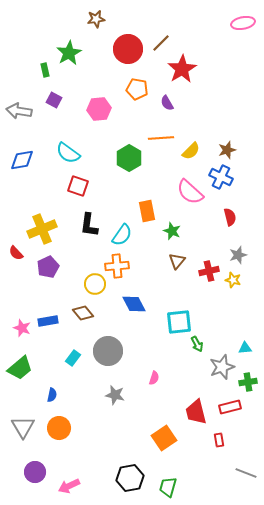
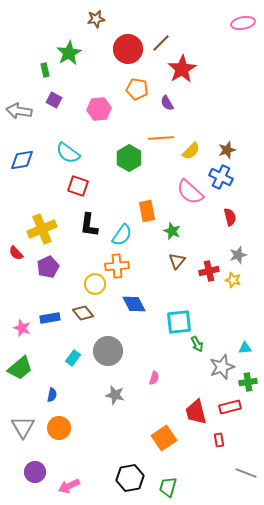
blue rectangle at (48, 321): moved 2 px right, 3 px up
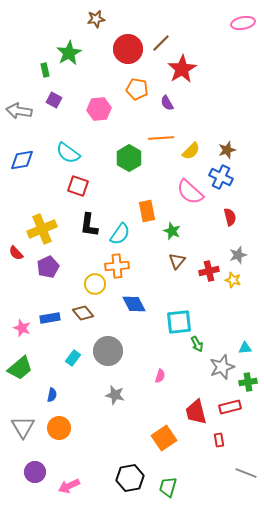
cyan semicircle at (122, 235): moved 2 px left, 1 px up
pink semicircle at (154, 378): moved 6 px right, 2 px up
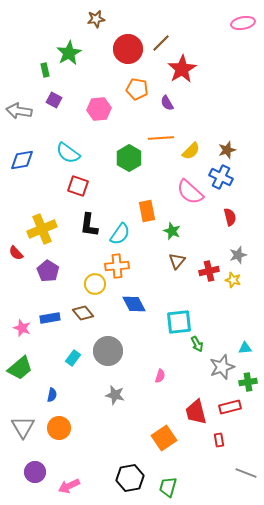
purple pentagon at (48, 267): moved 4 px down; rotated 15 degrees counterclockwise
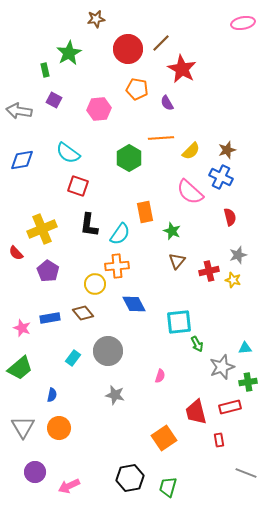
red star at (182, 69): rotated 12 degrees counterclockwise
orange rectangle at (147, 211): moved 2 px left, 1 px down
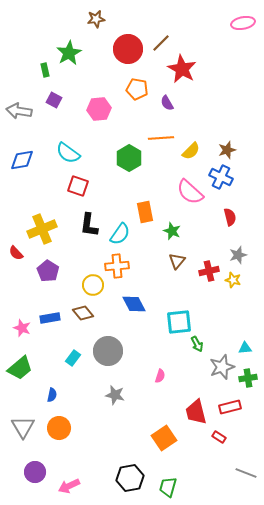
yellow circle at (95, 284): moved 2 px left, 1 px down
green cross at (248, 382): moved 4 px up
red rectangle at (219, 440): moved 3 px up; rotated 48 degrees counterclockwise
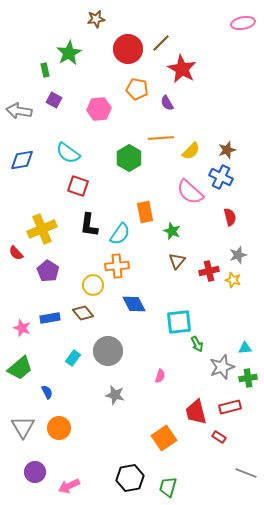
blue semicircle at (52, 395): moved 5 px left, 3 px up; rotated 40 degrees counterclockwise
